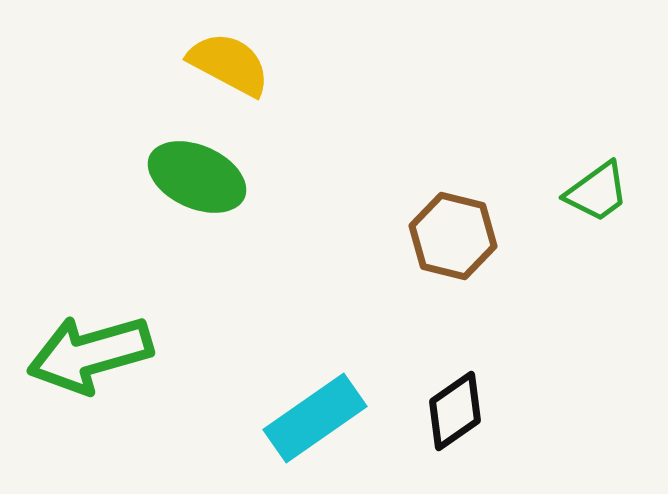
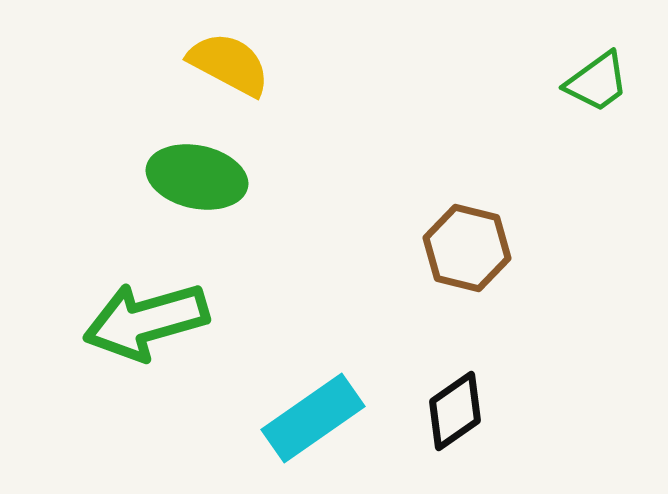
green ellipse: rotated 12 degrees counterclockwise
green trapezoid: moved 110 px up
brown hexagon: moved 14 px right, 12 px down
green arrow: moved 56 px right, 33 px up
cyan rectangle: moved 2 px left
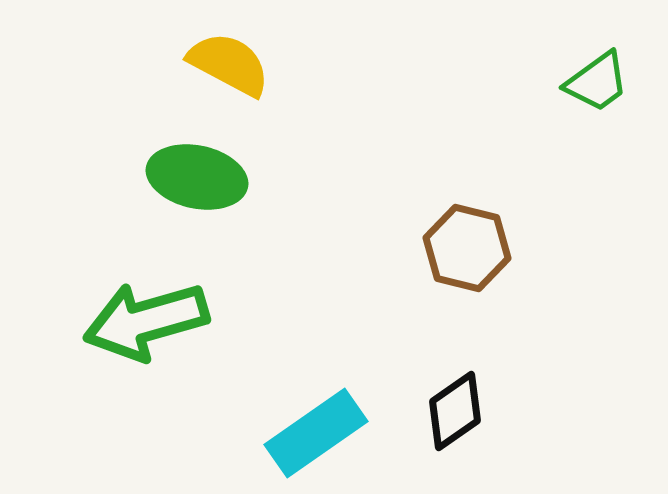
cyan rectangle: moved 3 px right, 15 px down
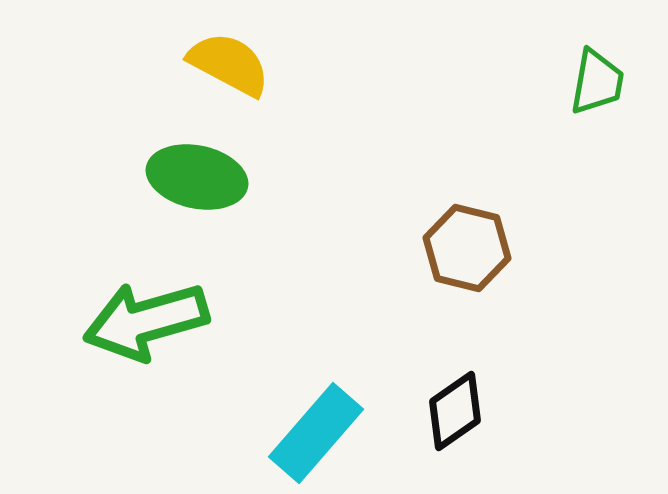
green trapezoid: rotated 44 degrees counterclockwise
cyan rectangle: rotated 14 degrees counterclockwise
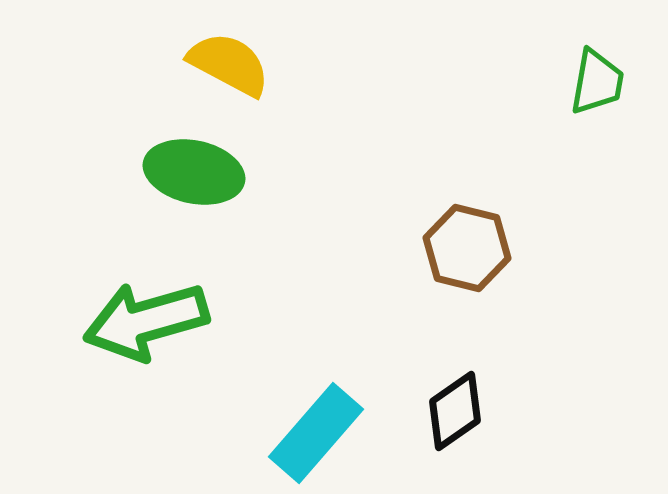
green ellipse: moved 3 px left, 5 px up
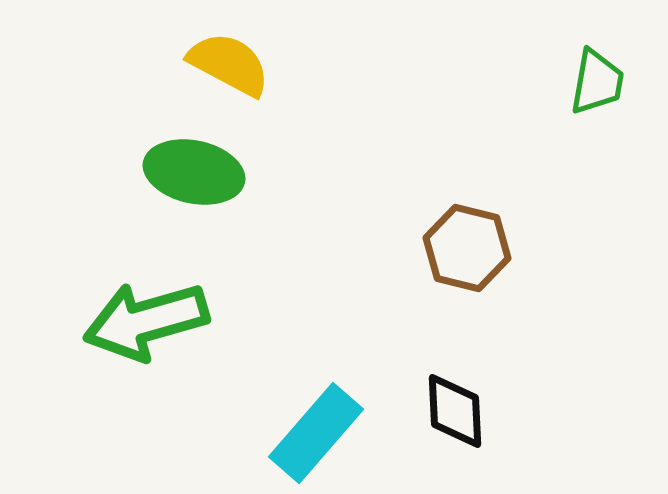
black diamond: rotated 58 degrees counterclockwise
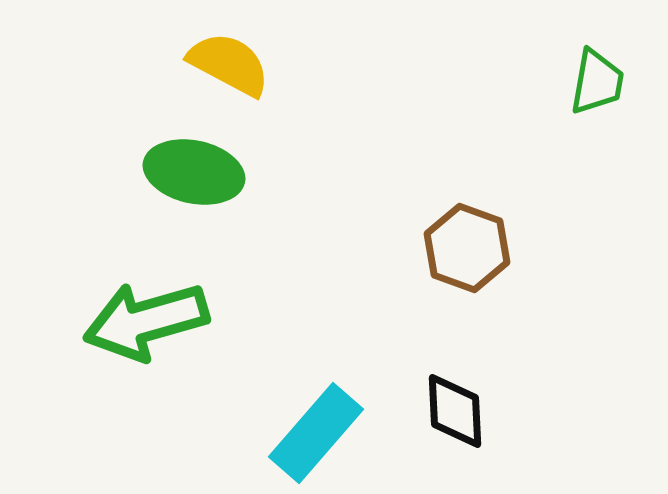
brown hexagon: rotated 6 degrees clockwise
